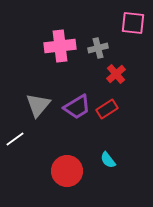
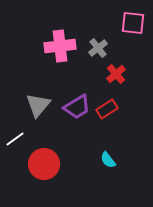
gray cross: rotated 24 degrees counterclockwise
red circle: moved 23 px left, 7 px up
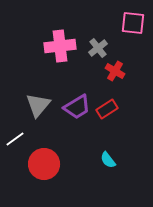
red cross: moved 1 px left, 3 px up; rotated 18 degrees counterclockwise
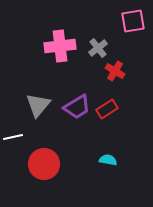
pink square: moved 2 px up; rotated 15 degrees counterclockwise
white line: moved 2 px left, 2 px up; rotated 24 degrees clockwise
cyan semicircle: rotated 138 degrees clockwise
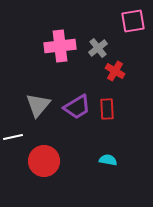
red rectangle: rotated 60 degrees counterclockwise
red circle: moved 3 px up
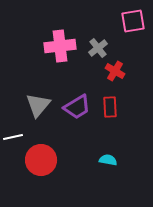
red rectangle: moved 3 px right, 2 px up
red circle: moved 3 px left, 1 px up
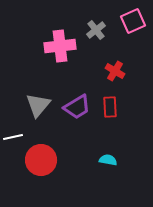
pink square: rotated 15 degrees counterclockwise
gray cross: moved 2 px left, 18 px up
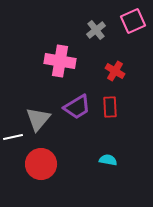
pink cross: moved 15 px down; rotated 16 degrees clockwise
gray triangle: moved 14 px down
red circle: moved 4 px down
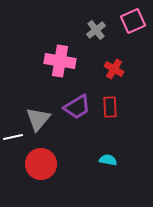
red cross: moved 1 px left, 2 px up
